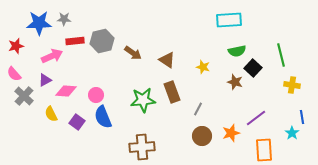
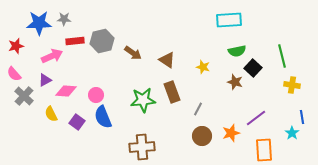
green line: moved 1 px right, 1 px down
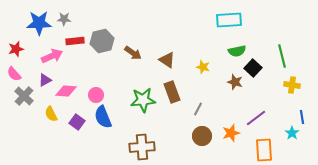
red star: moved 3 px down
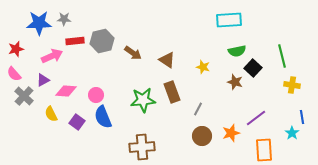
purple triangle: moved 2 px left
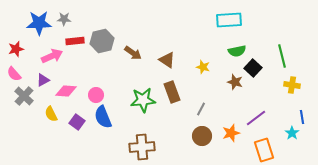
gray line: moved 3 px right
orange rectangle: rotated 15 degrees counterclockwise
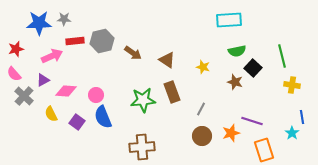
purple line: moved 4 px left, 3 px down; rotated 55 degrees clockwise
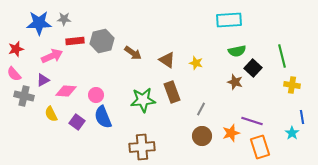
yellow star: moved 7 px left, 4 px up
gray cross: rotated 30 degrees counterclockwise
orange rectangle: moved 4 px left, 3 px up
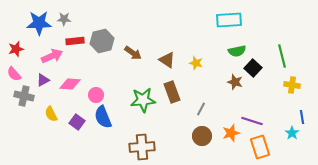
pink diamond: moved 4 px right, 7 px up
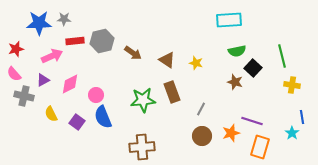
pink diamond: rotated 30 degrees counterclockwise
orange rectangle: rotated 35 degrees clockwise
